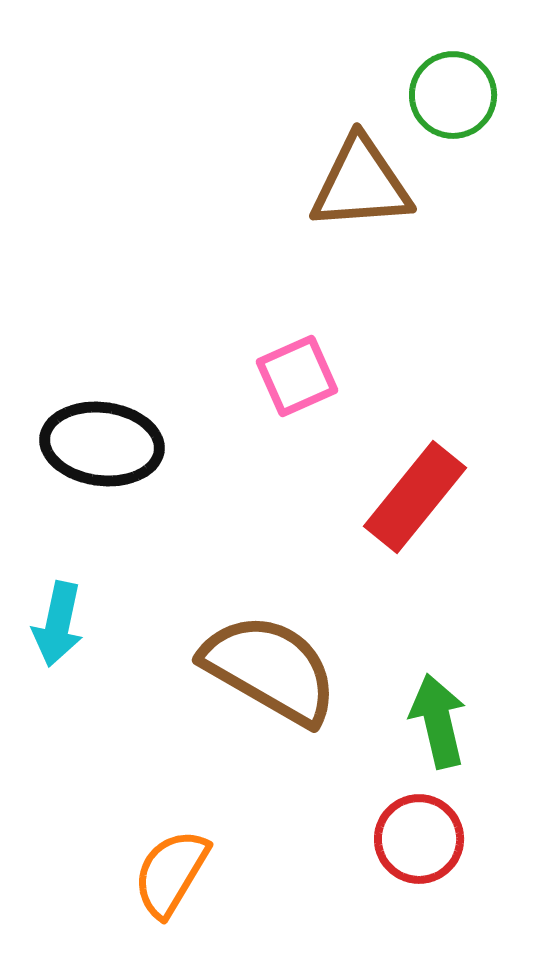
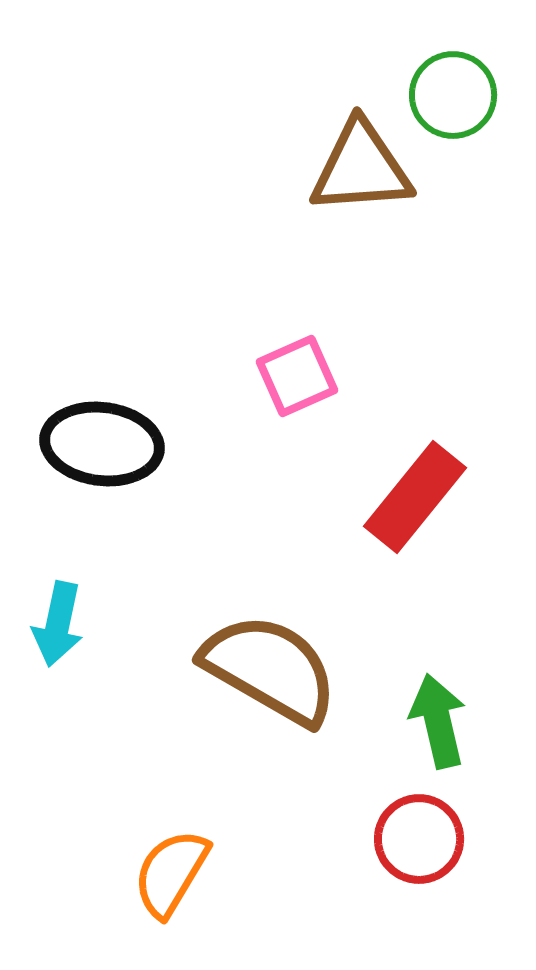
brown triangle: moved 16 px up
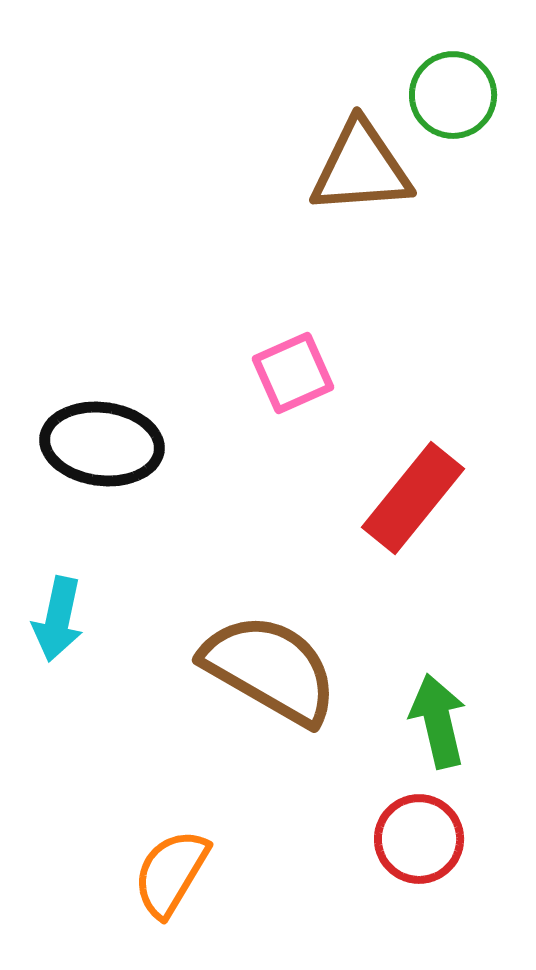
pink square: moved 4 px left, 3 px up
red rectangle: moved 2 px left, 1 px down
cyan arrow: moved 5 px up
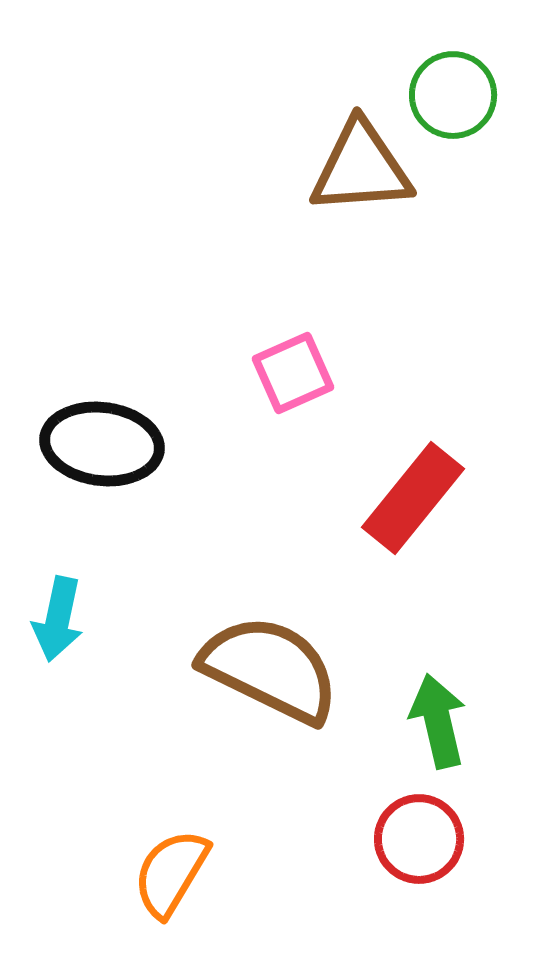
brown semicircle: rotated 4 degrees counterclockwise
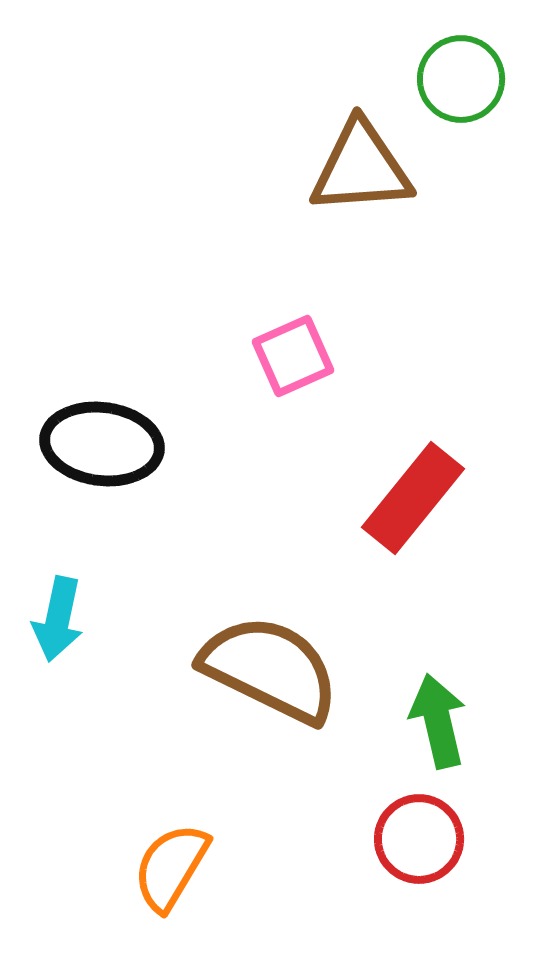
green circle: moved 8 px right, 16 px up
pink square: moved 17 px up
orange semicircle: moved 6 px up
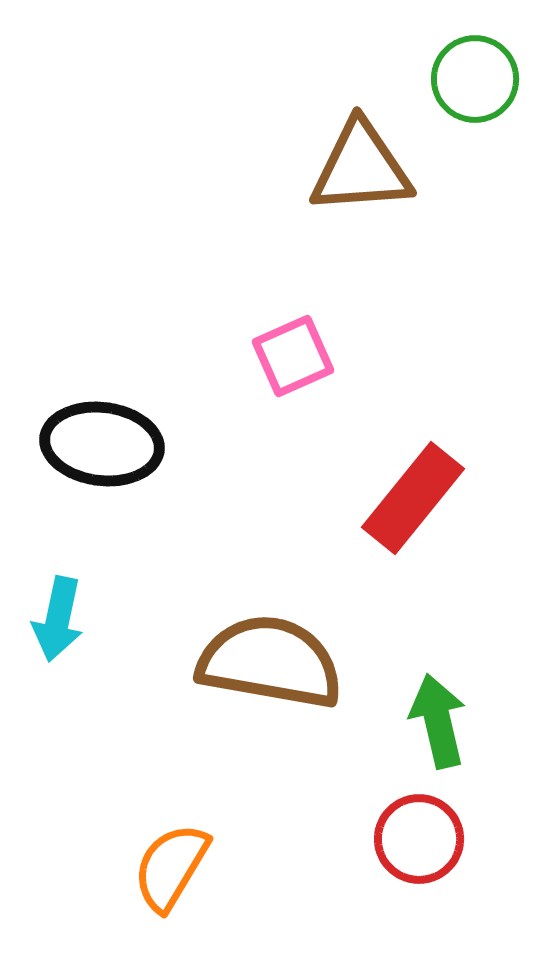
green circle: moved 14 px right
brown semicircle: moved 7 px up; rotated 16 degrees counterclockwise
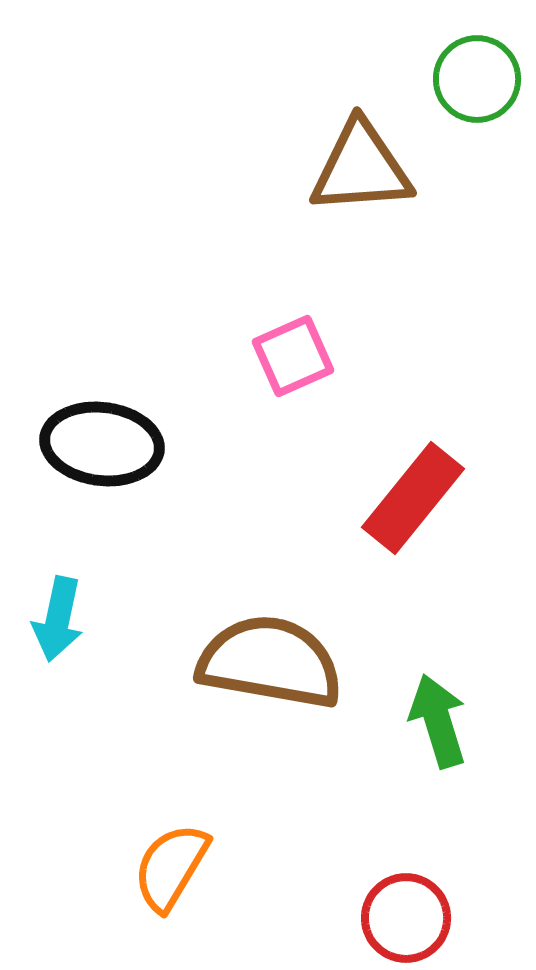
green circle: moved 2 px right
green arrow: rotated 4 degrees counterclockwise
red circle: moved 13 px left, 79 px down
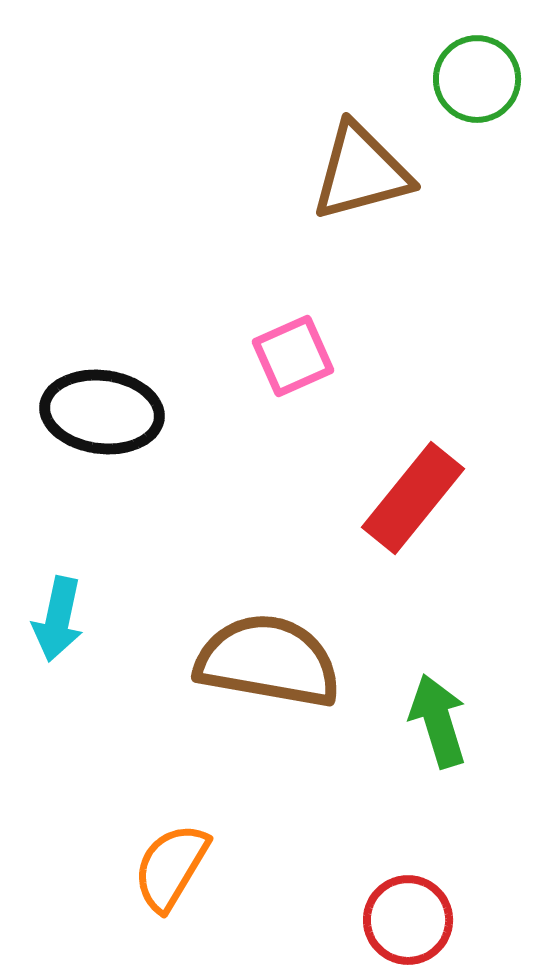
brown triangle: moved 4 px down; rotated 11 degrees counterclockwise
black ellipse: moved 32 px up
brown semicircle: moved 2 px left, 1 px up
red circle: moved 2 px right, 2 px down
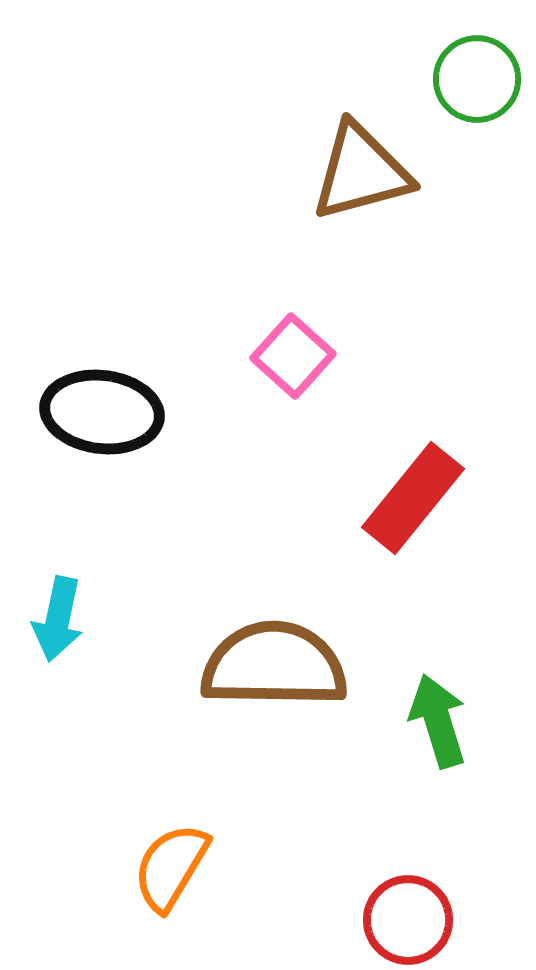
pink square: rotated 24 degrees counterclockwise
brown semicircle: moved 6 px right, 4 px down; rotated 9 degrees counterclockwise
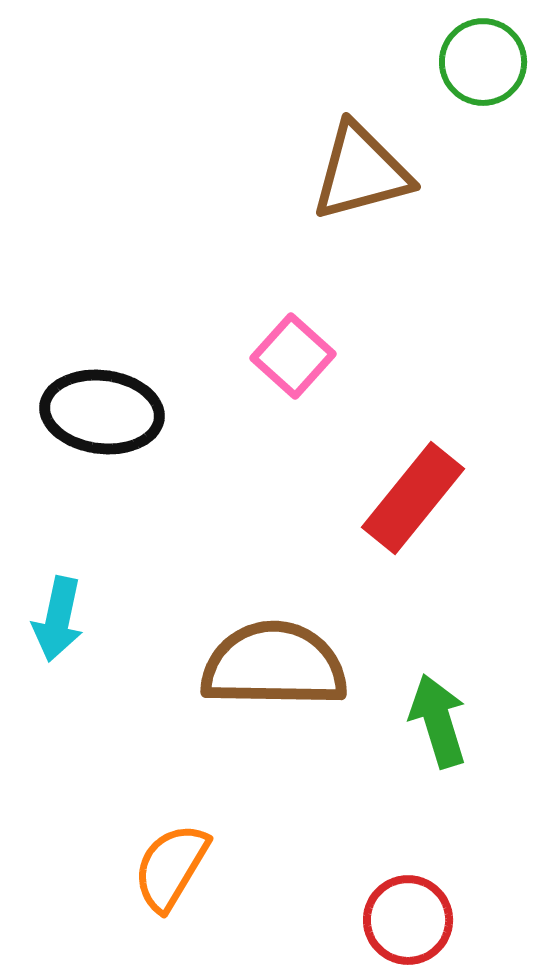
green circle: moved 6 px right, 17 px up
